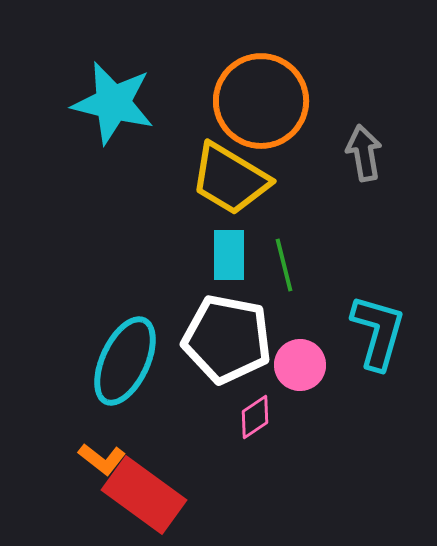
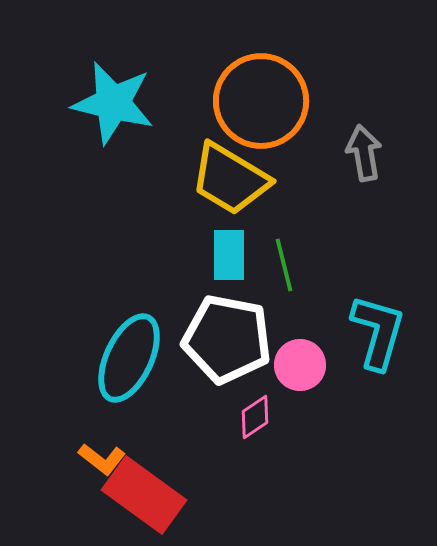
cyan ellipse: moved 4 px right, 3 px up
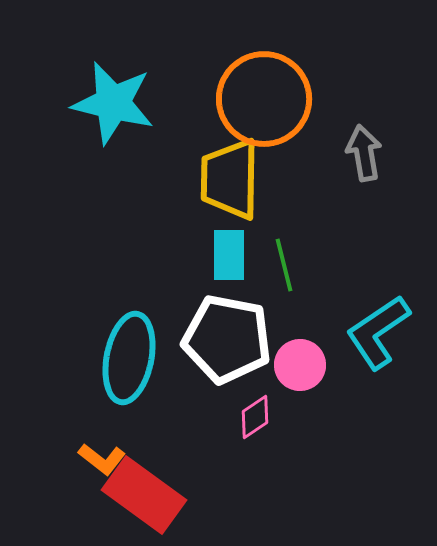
orange circle: moved 3 px right, 2 px up
yellow trapezoid: rotated 60 degrees clockwise
cyan L-shape: rotated 140 degrees counterclockwise
cyan ellipse: rotated 14 degrees counterclockwise
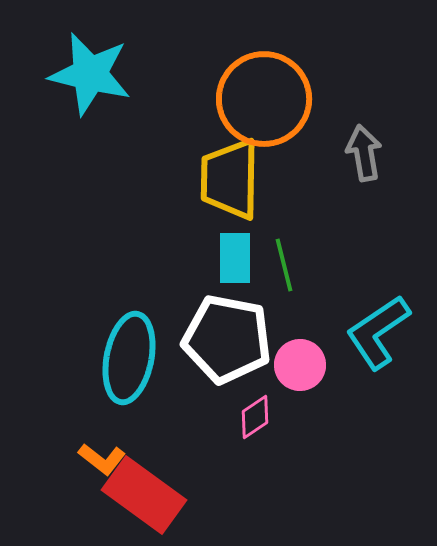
cyan star: moved 23 px left, 29 px up
cyan rectangle: moved 6 px right, 3 px down
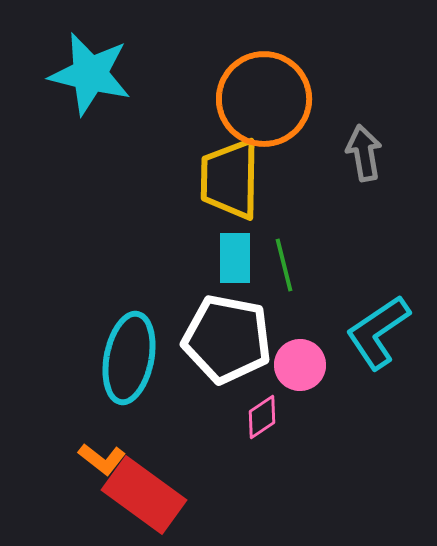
pink diamond: moved 7 px right
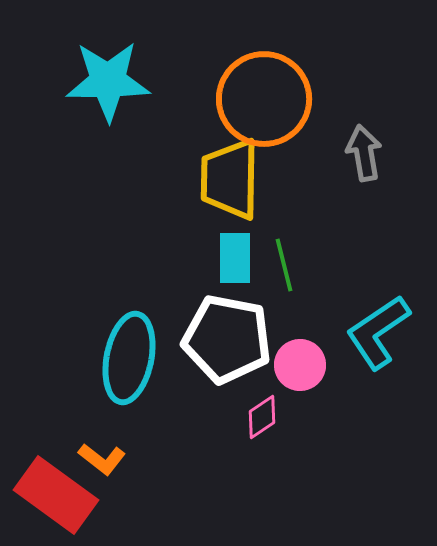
cyan star: moved 18 px right, 7 px down; rotated 14 degrees counterclockwise
red rectangle: moved 88 px left
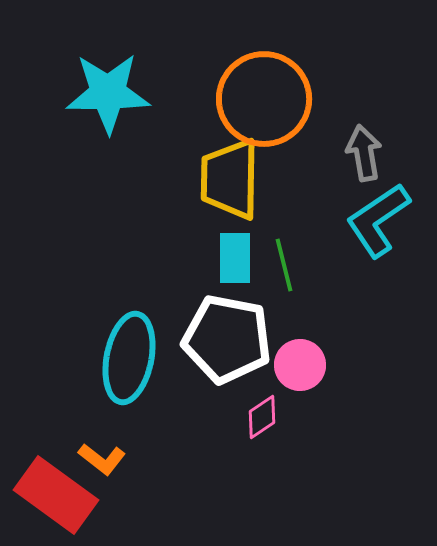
cyan star: moved 12 px down
cyan L-shape: moved 112 px up
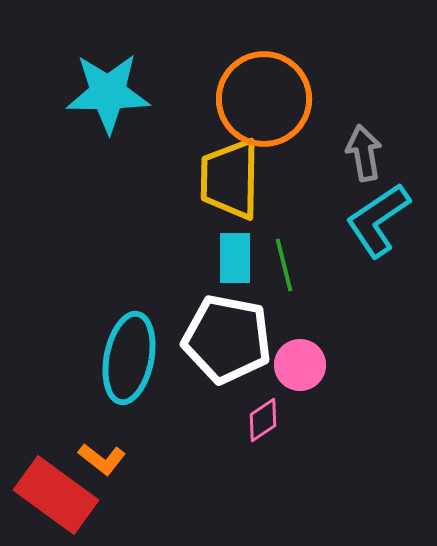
pink diamond: moved 1 px right, 3 px down
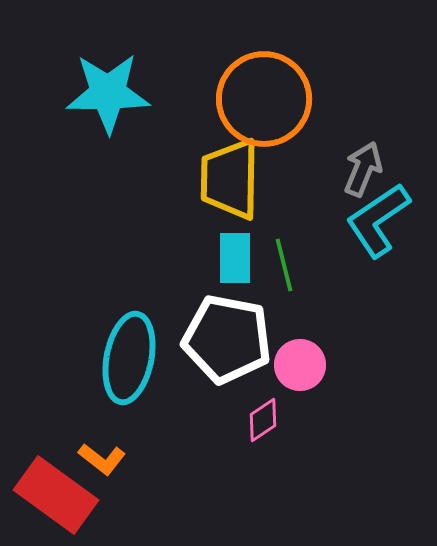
gray arrow: moved 1 px left, 16 px down; rotated 32 degrees clockwise
